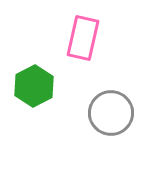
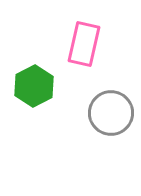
pink rectangle: moved 1 px right, 6 px down
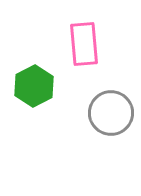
pink rectangle: rotated 18 degrees counterclockwise
